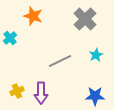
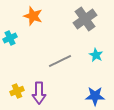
gray cross: rotated 10 degrees clockwise
cyan cross: rotated 16 degrees clockwise
cyan star: rotated 16 degrees counterclockwise
purple arrow: moved 2 px left
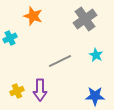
purple arrow: moved 1 px right, 3 px up
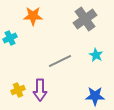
orange star: rotated 18 degrees counterclockwise
yellow cross: moved 1 px right, 1 px up
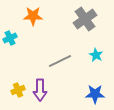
blue star: moved 2 px up
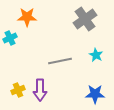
orange star: moved 6 px left, 1 px down
gray line: rotated 15 degrees clockwise
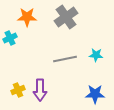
gray cross: moved 19 px left, 2 px up
cyan star: rotated 24 degrees counterclockwise
gray line: moved 5 px right, 2 px up
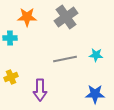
cyan cross: rotated 24 degrees clockwise
yellow cross: moved 7 px left, 13 px up
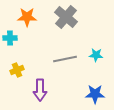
gray cross: rotated 15 degrees counterclockwise
yellow cross: moved 6 px right, 7 px up
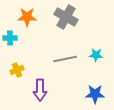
gray cross: rotated 10 degrees counterclockwise
